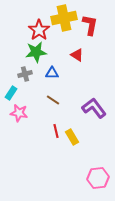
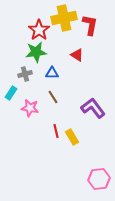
brown line: moved 3 px up; rotated 24 degrees clockwise
purple L-shape: moved 1 px left
pink star: moved 11 px right, 5 px up
pink hexagon: moved 1 px right, 1 px down
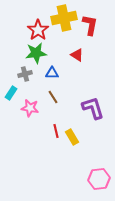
red star: moved 1 px left
green star: moved 1 px down
purple L-shape: rotated 20 degrees clockwise
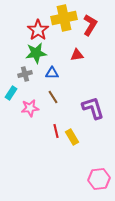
red L-shape: rotated 20 degrees clockwise
red triangle: rotated 40 degrees counterclockwise
pink star: rotated 18 degrees counterclockwise
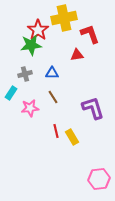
red L-shape: moved 9 px down; rotated 50 degrees counterclockwise
green star: moved 5 px left, 8 px up
